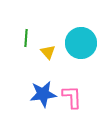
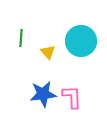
green line: moved 5 px left
cyan circle: moved 2 px up
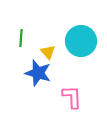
blue star: moved 5 px left, 21 px up; rotated 24 degrees clockwise
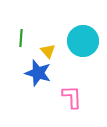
cyan circle: moved 2 px right
yellow triangle: moved 1 px up
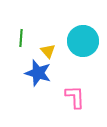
pink L-shape: moved 3 px right
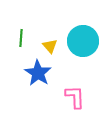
yellow triangle: moved 2 px right, 5 px up
blue star: rotated 16 degrees clockwise
